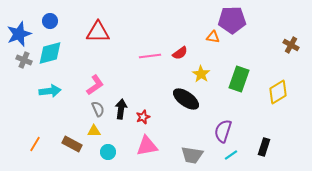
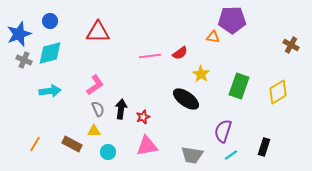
green rectangle: moved 7 px down
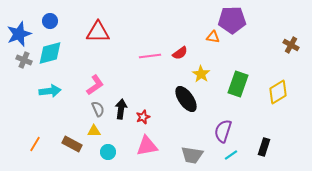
green rectangle: moved 1 px left, 2 px up
black ellipse: rotated 20 degrees clockwise
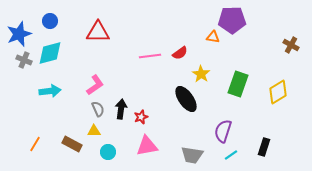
red star: moved 2 px left
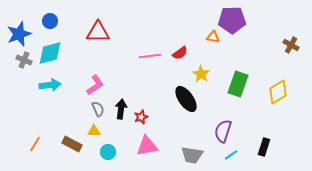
cyan arrow: moved 6 px up
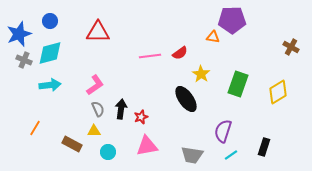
brown cross: moved 2 px down
orange line: moved 16 px up
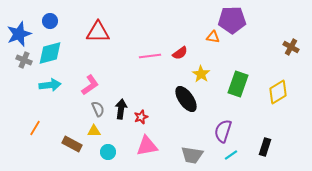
pink L-shape: moved 5 px left
black rectangle: moved 1 px right
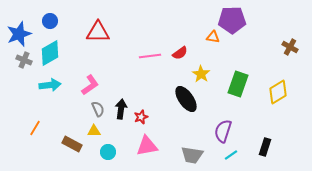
brown cross: moved 1 px left
cyan diamond: rotated 16 degrees counterclockwise
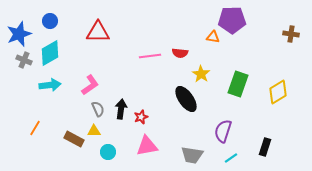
brown cross: moved 1 px right, 13 px up; rotated 21 degrees counterclockwise
red semicircle: rotated 42 degrees clockwise
brown rectangle: moved 2 px right, 5 px up
cyan line: moved 3 px down
